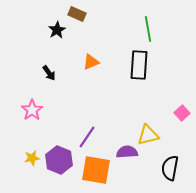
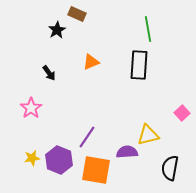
pink star: moved 1 px left, 2 px up
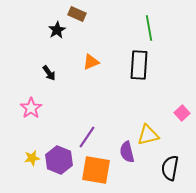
green line: moved 1 px right, 1 px up
purple semicircle: rotated 100 degrees counterclockwise
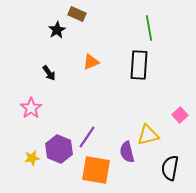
pink square: moved 2 px left, 2 px down
purple hexagon: moved 11 px up
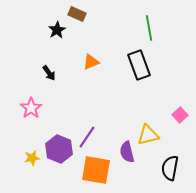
black rectangle: rotated 24 degrees counterclockwise
